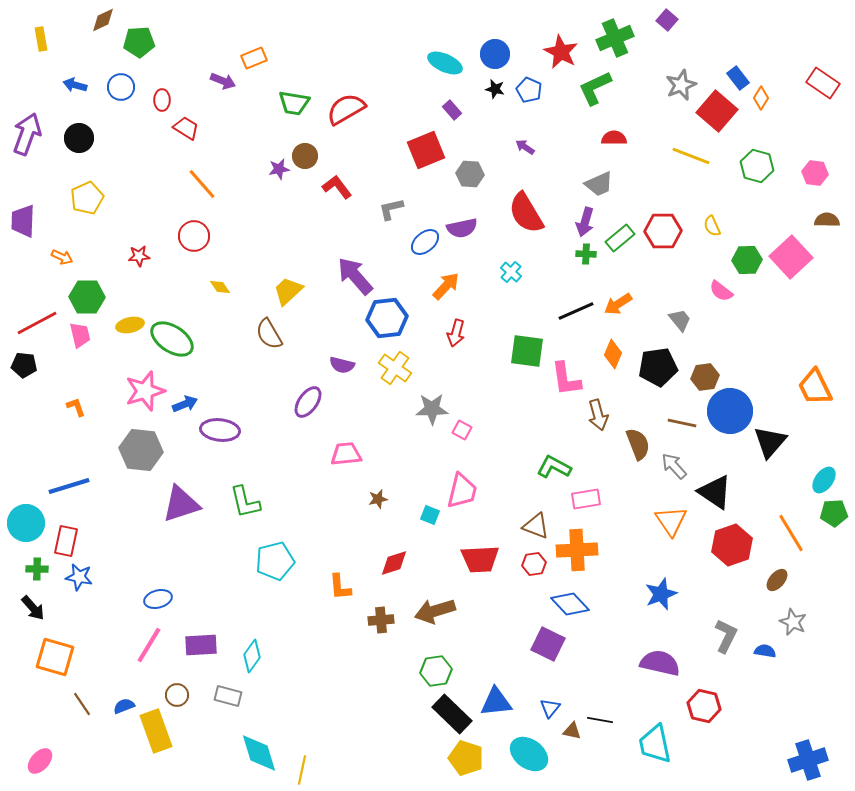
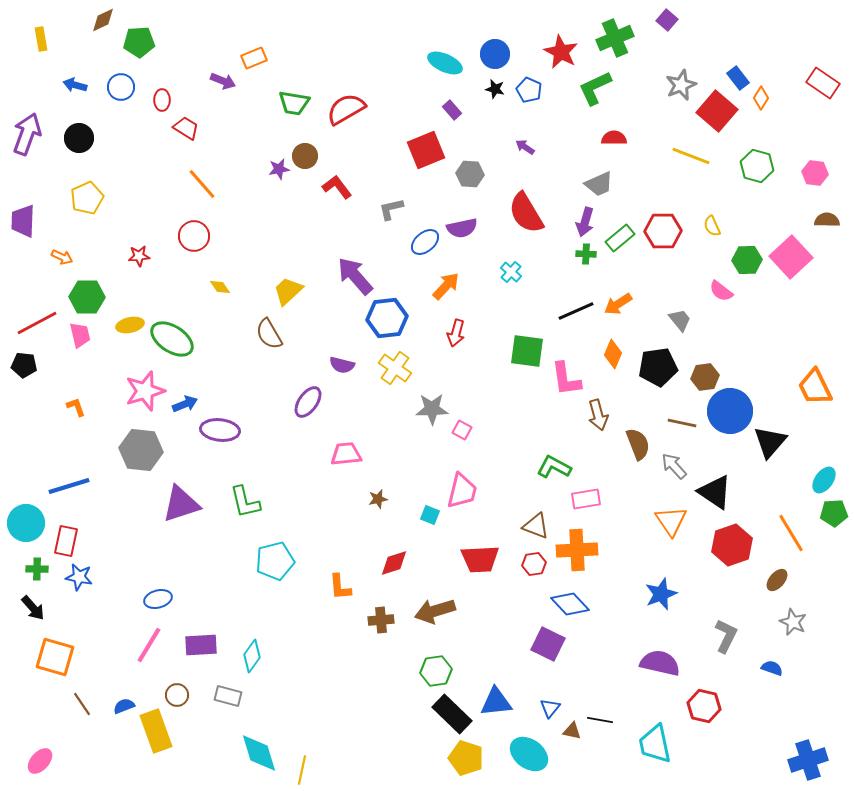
blue semicircle at (765, 651): moved 7 px right, 17 px down; rotated 10 degrees clockwise
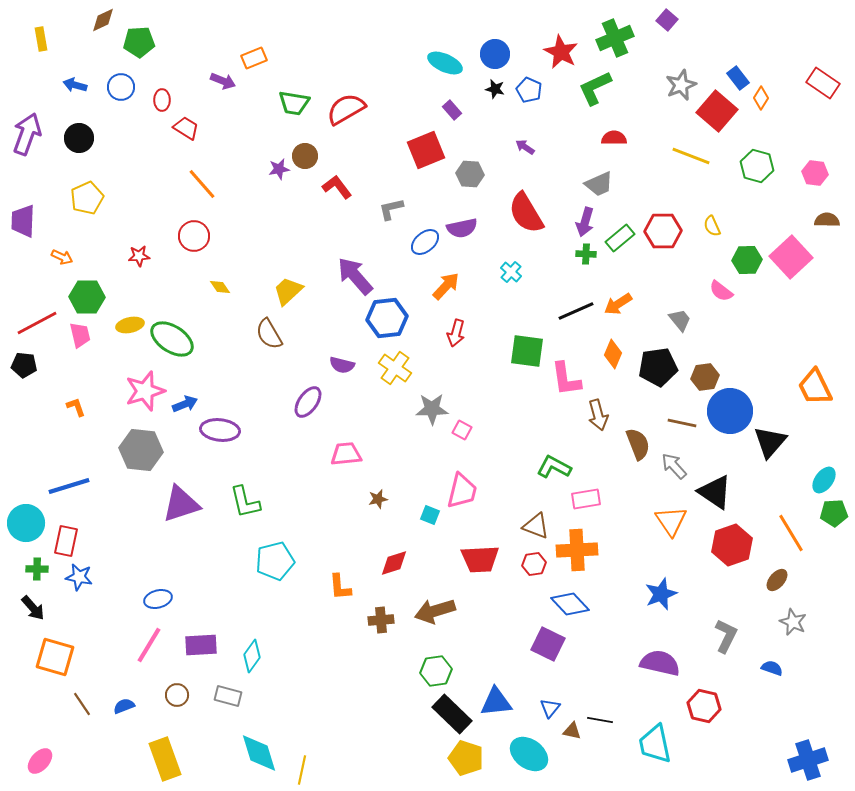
yellow rectangle at (156, 731): moved 9 px right, 28 px down
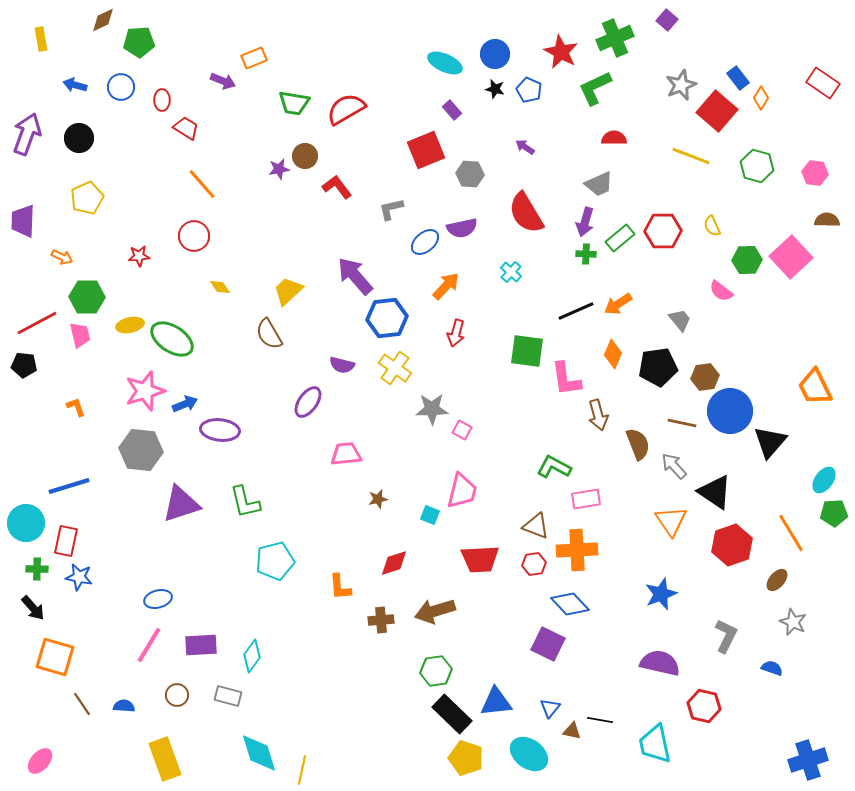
blue semicircle at (124, 706): rotated 25 degrees clockwise
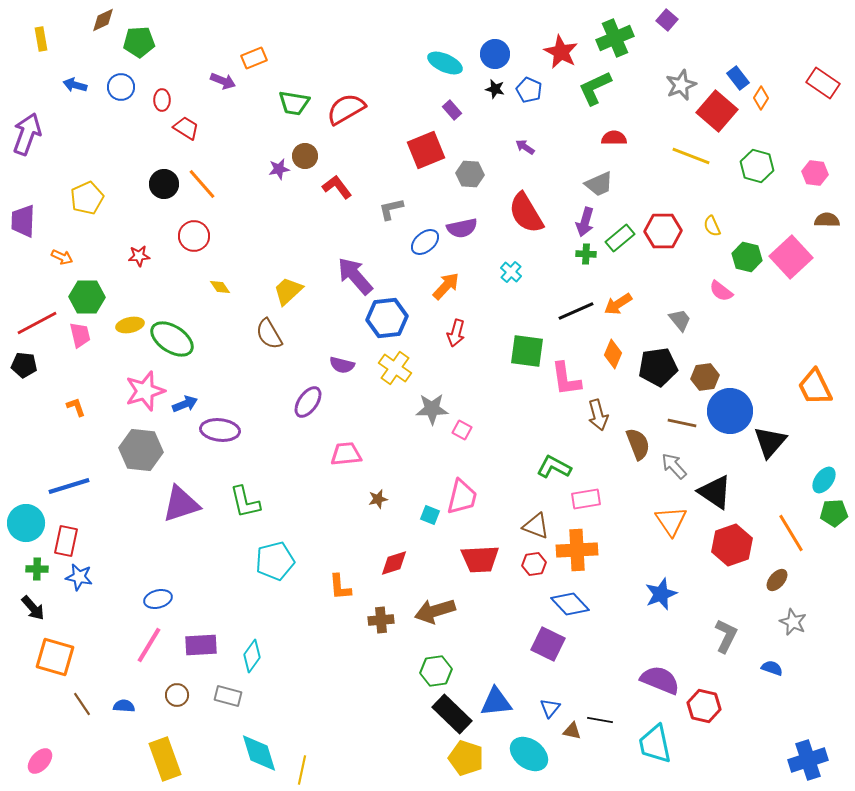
black circle at (79, 138): moved 85 px right, 46 px down
green hexagon at (747, 260): moved 3 px up; rotated 16 degrees clockwise
pink trapezoid at (462, 491): moved 6 px down
purple semicircle at (660, 663): moved 17 px down; rotated 9 degrees clockwise
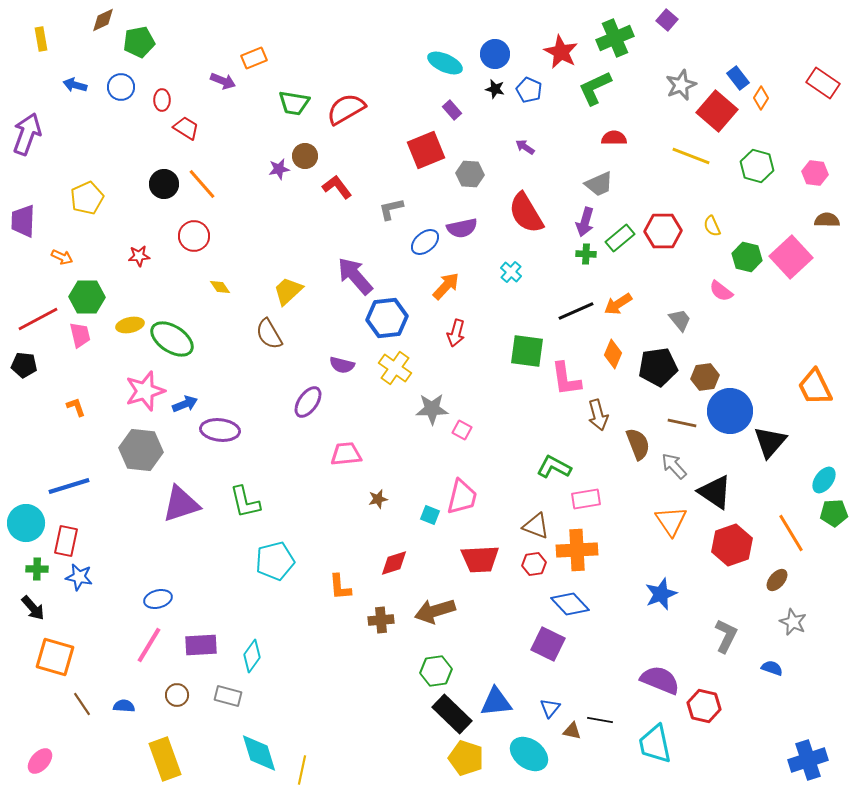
green pentagon at (139, 42): rotated 8 degrees counterclockwise
red line at (37, 323): moved 1 px right, 4 px up
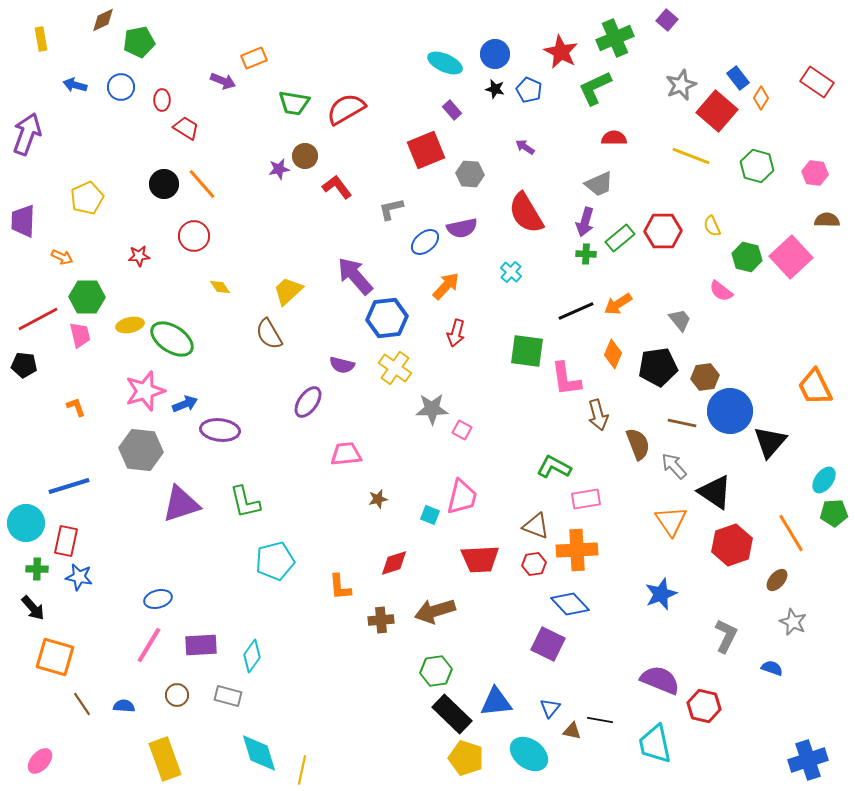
red rectangle at (823, 83): moved 6 px left, 1 px up
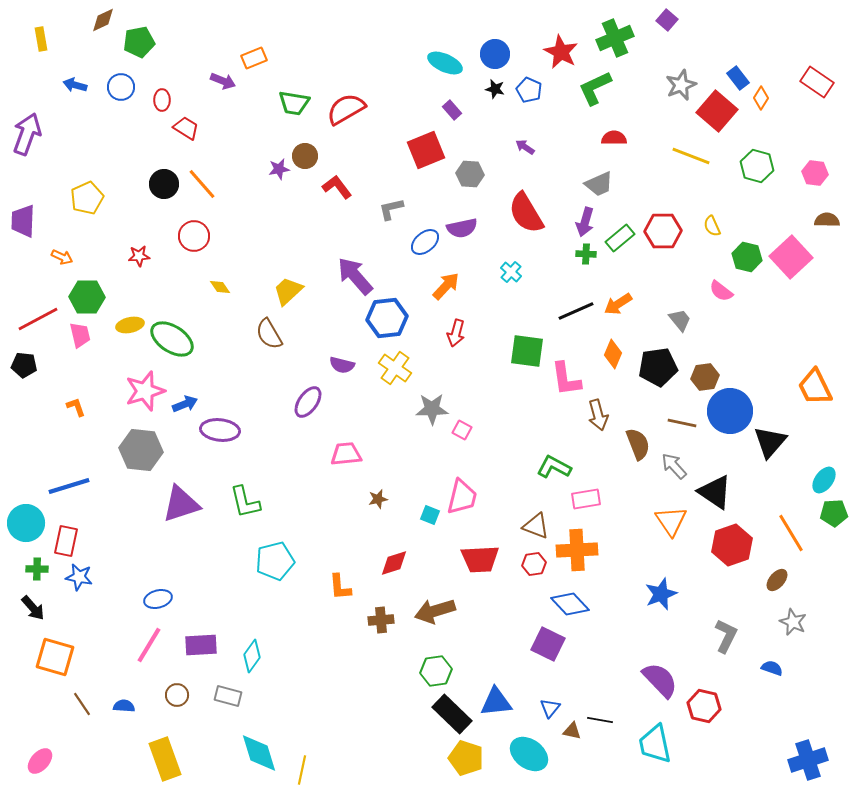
purple semicircle at (660, 680): rotated 24 degrees clockwise
